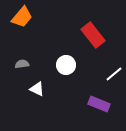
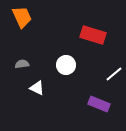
orange trapezoid: rotated 65 degrees counterclockwise
red rectangle: rotated 35 degrees counterclockwise
white triangle: moved 1 px up
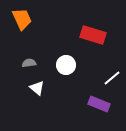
orange trapezoid: moved 2 px down
gray semicircle: moved 7 px right, 1 px up
white line: moved 2 px left, 4 px down
white triangle: rotated 14 degrees clockwise
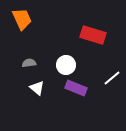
purple rectangle: moved 23 px left, 16 px up
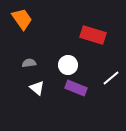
orange trapezoid: rotated 10 degrees counterclockwise
white circle: moved 2 px right
white line: moved 1 px left
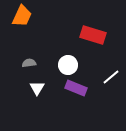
orange trapezoid: moved 3 px up; rotated 60 degrees clockwise
white line: moved 1 px up
white triangle: rotated 21 degrees clockwise
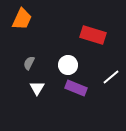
orange trapezoid: moved 3 px down
gray semicircle: rotated 56 degrees counterclockwise
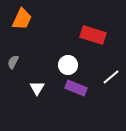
gray semicircle: moved 16 px left, 1 px up
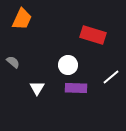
gray semicircle: rotated 104 degrees clockwise
purple rectangle: rotated 20 degrees counterclockwise
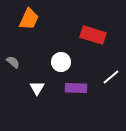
orange trapezoid: moved 7 px right
white circle: moved 7 px left, 3 px up
